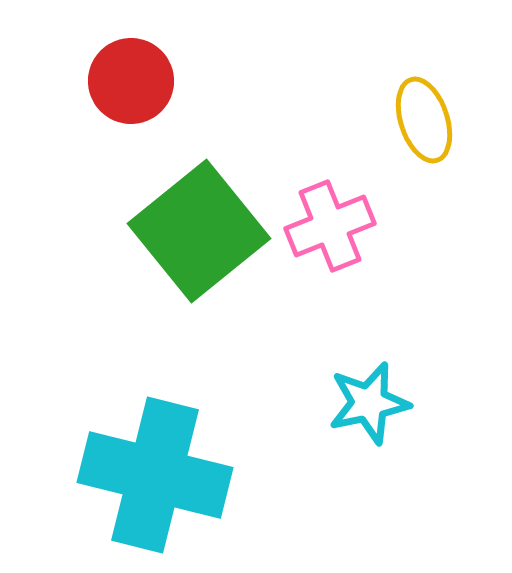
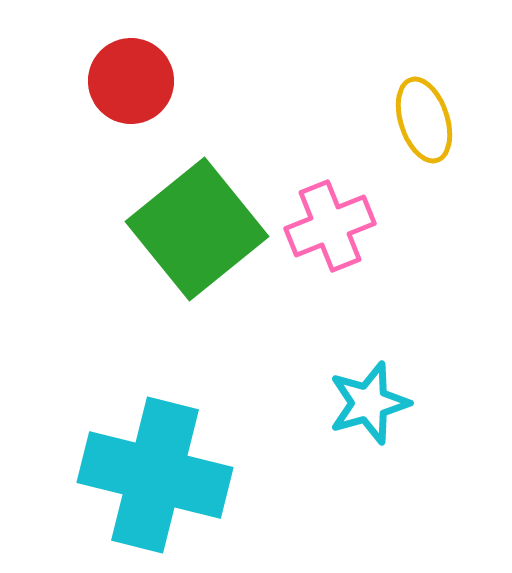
green square: moved 2 px left, 2 px up
cyan star: rotated 4 degrees counterclockwise
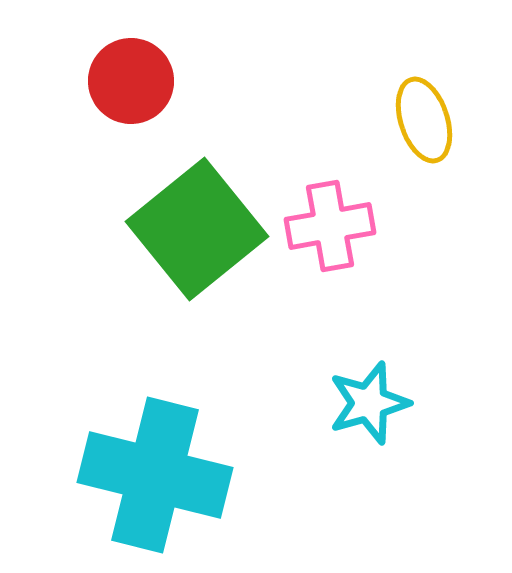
pink cross: rotated 12 degrees clockwise
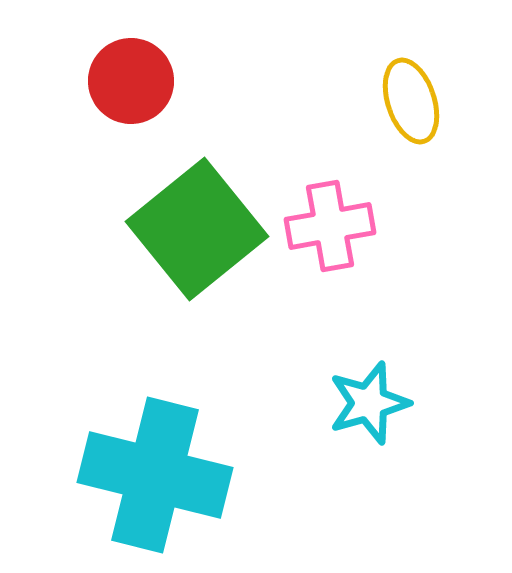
yellow ellipse: moved 13 px left, 19 px up
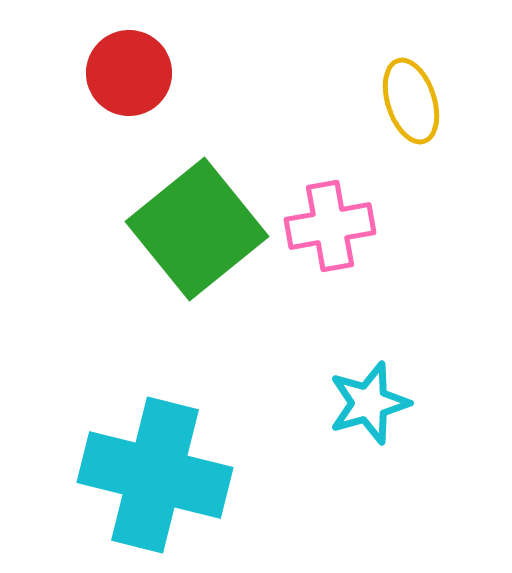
red circle: moved 2 px left, 8 px up
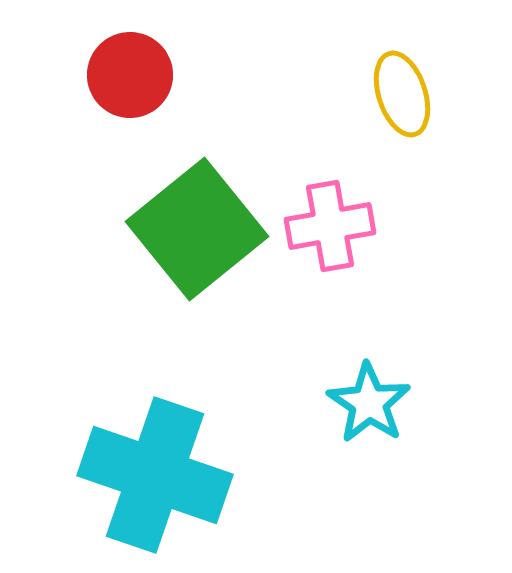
red circle: moved 1 px right, 2 px down
yellow ellipse: moved 9 px left, 7 px up
cyan star: rotated 22 degrees counterclockwise
cyan cross: rotated 5 degrees clockwise
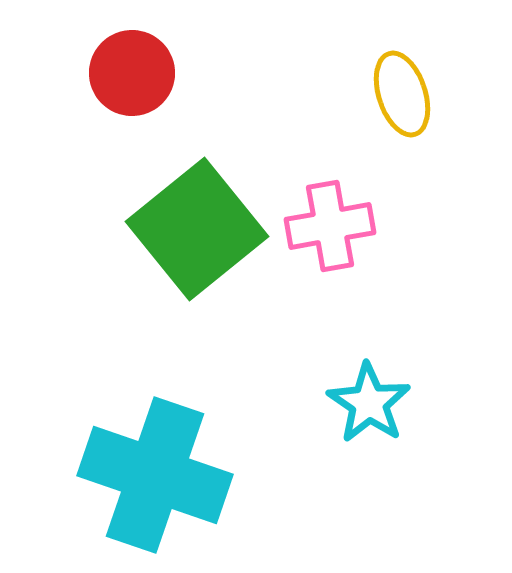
red circle: moved 2 px right, 2 px up
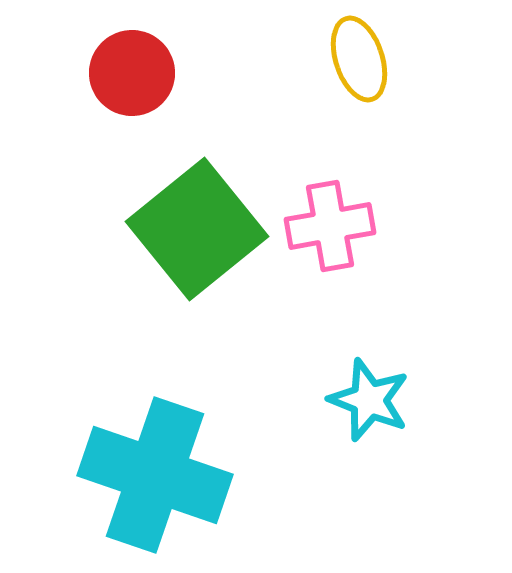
yellow ellipse: moved 43 px left, 35 px up
cyan star: moved 3 px up; rotated 12 degrees counterclockwise
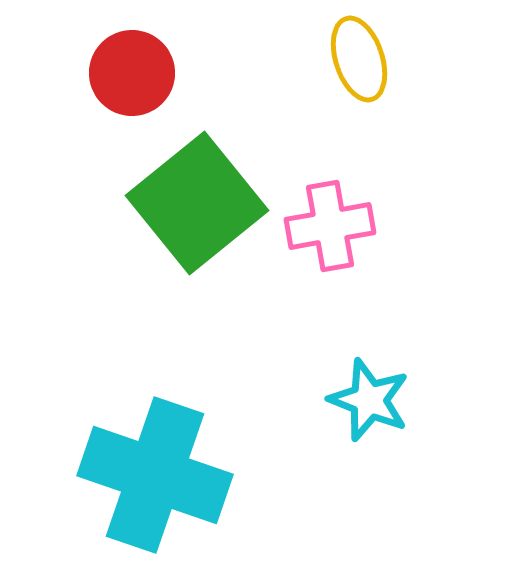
green square: moved 26 px up
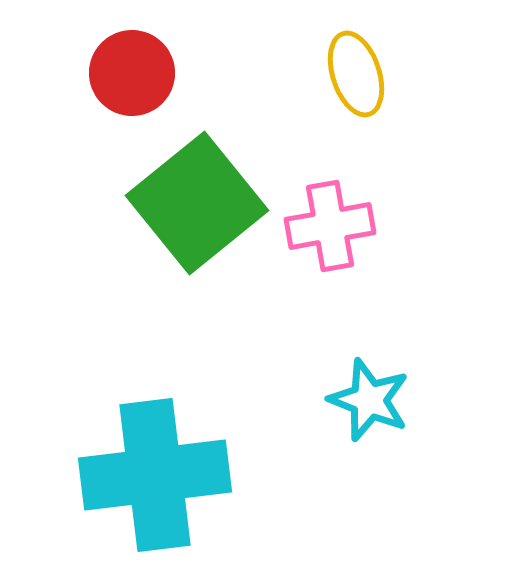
yellow ellipse: moved 3 px left, 15 px down
cyan cross: rotated 26 degrees counterclockwise
